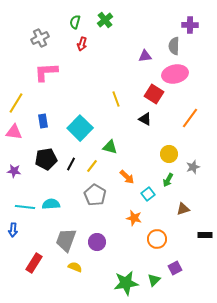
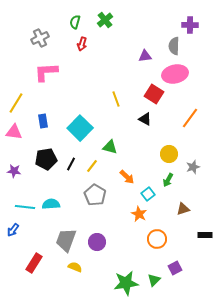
orange star at (134, 218): moved 5 px right, 4 px up; rotated 14 degrees clockwise
blue arrow at (13, 230): rotated 32 degrees clockwise
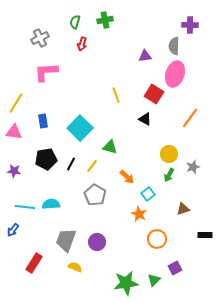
green cross at (105, 20): rotated 28 degrees clockwise
pink ellipse at (175, 74): rotated 60 degrees counterclockwise
yellow line at (116, 99): moved 4 px up
green arrow at (168, 180): moved 1 px right, 5 px up
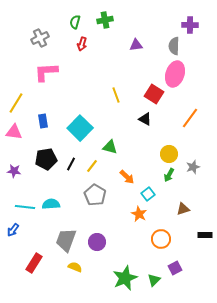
purple triangle at (145, 56): moved 9 px left, 11 px up
orange circle at (157, 239): moved 4 px right
green star at (126, 283): moved 1 px left, 5 px up; rotated 15 degrees counterclockwise
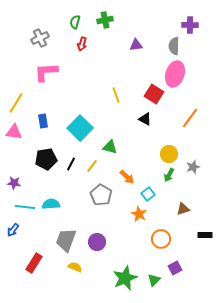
purple star at (14, 171): moved 12 px down
gray pentagon at (95, 195): moved 6 px right
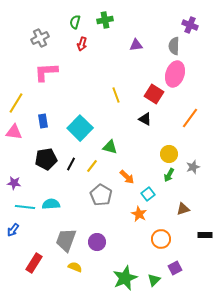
purple cross at (190, 25): rotated 21 degrees clockwise
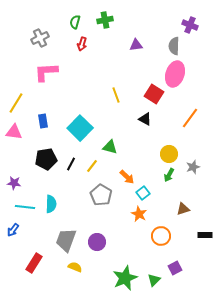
cyan square at (148, 194): moved 5 px left, 1 px up
cyan semicircle at (51, 204): rotated 96 degrees clockwise
orange circle at (161, 239): moved 3 px up
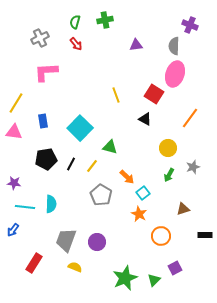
red arrow at (82, 44): moved 6 px left; rotated 56 degrees counterclockwise
yellow circle at (169, 154): moved 1 px left, 6 px up
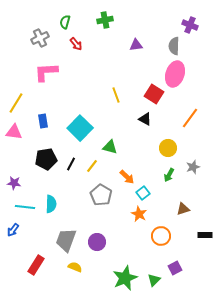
green semicircle at (75, 22): moved 10 px left
red rectangle at (34, 263): moved 2 px right, 2 px down
